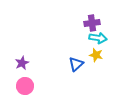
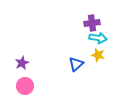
yellow star: moved 2 px right
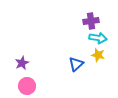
purple cross: moved 1 px left, 2 px up
pink circle: moved 2 px right
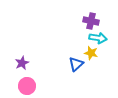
purple cross: rotated 21 degrees clockwise
yellow star: moved 7 px left, 2 px up
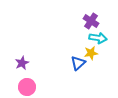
purple cross: rotated 21 degrees clockwise
yellow star: rotated 24 degrees counterclockwise
blue triangle: moved 2 px right, 1 px up
pink circle: moved 1 px down
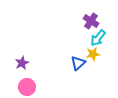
cyan arrow: rotated 120 degrees clockwise
yellow star: moved 2 px right, 1 px down
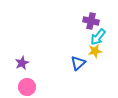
purple cross: rotated 21 degrees counterclockwise
cyan arrow: moved 1 px up
yellow star: moved 2 px right, 3 px up
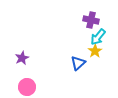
purple cross: moved 1 px up
yellow star: rotated 24 degrees counterclockwise
purple star: moved 5 px up
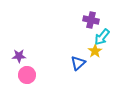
cyan arrow: moved 4 px right
purple star: moved 3 px left, 2 px up; rotated 24 degrees clockwise
pink circle: moved 12 px up
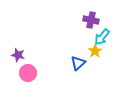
purple star: moved 1 px left, 1 px up; rotated 16 degrees clockwise
pink circle: moved 1 px right, 2 px up
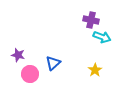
cyan arrow: rotated 108 degrees counterclockwise
yellow star: moved 19 px down
blue triangle: moved 25 px left
pink circle: moved 2 px right, 1 px down
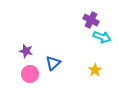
purple cross: rotated 14 degrees clockwise
purple star: moved 8 px right, 4 px up
